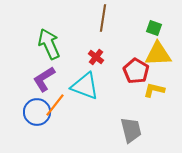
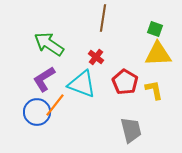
green square: moved 1 px right, 1 px down
green arrow: rotated 32 degrees counterclockwise
red pentagon: moved 11 px left, 11 px down
cyan triangle: moved 3 px left, 2 px up
yellow L-shape: rotated 65 degrees clockwise
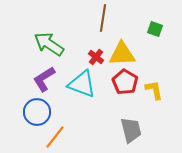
yellow triangle: moved 36 px left
orange line: moved 32 px down
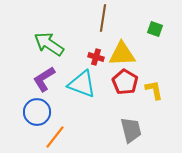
red cross: rotated 21 degrees counterclockwise
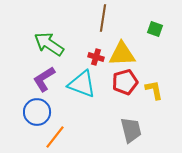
red pentagon: rotated 25 degrees clockwise
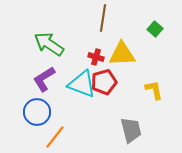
green square: rotated 21 degrees clockwise
red pentagon: moved 21 px left
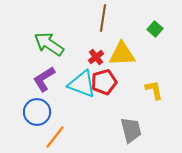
red cross: rotated 35 degrees clockwise
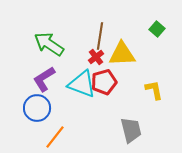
brown line: moved 3 px left, 18 px down
green square: moved 2 px right
blue circle: moved 4 px up
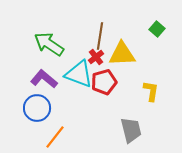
purple L-shape: rotated 72 degrees clockwise
cyan triangle: moved 3 px left, 10 px up
yellow L-shape: moved 3 px left, 1 px down; rotated 20 degrees clockwise
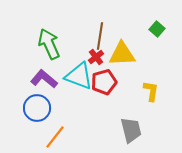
green arrow: rotated 32 degrees clockwise
cyan triangle: moved 2 px down
